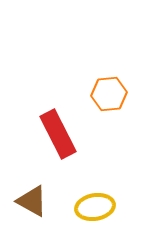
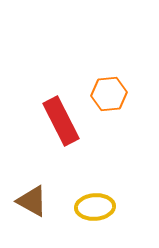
red rectangle: moved 3 px right, 13 px up
yellow ellipse: rotated 6 degrees clockwise
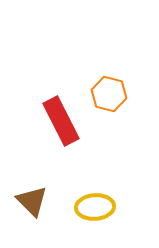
orange hexagon: rotated 20 degrees clockwise
brown triangle: rotated 16 degrees clockwise
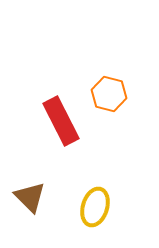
brown triangle: moved 2 px left, 4 px up
yellow ellipse: rotated 69 degrees counterclockwise
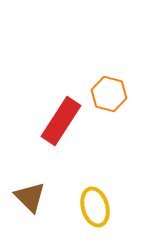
red rectangle: rotated 60 degrees clockwise
yellow ellipse: rotated 33 degrees counterclockwise
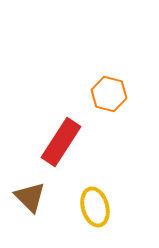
red rectangle: moved 21 px down
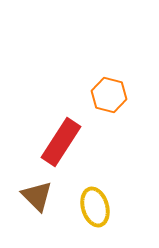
orange hexagon: moved 1 px down
brown triangle: moved 7 px right, 1 px up
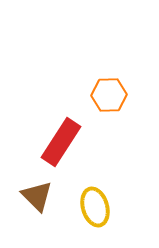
orange hexagon: rotated 16 degrees counterclockwise
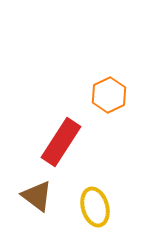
orange hexagon: rotated 24 degrees counterclockwise
brown triangle: rotated 8 degrees counterclockwise
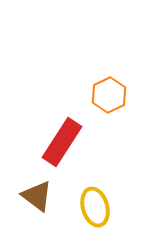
red rectangle: moved 1 px right
